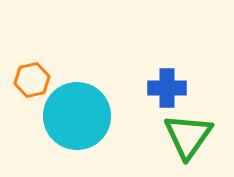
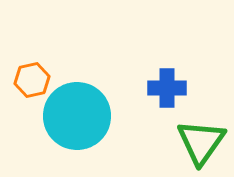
green triangle: moved 13 px right, 6 px down
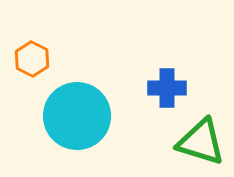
orange hexagon: moved 21 px up; rotated 20 degrees counterclockwise
green triangle: rotated 48 degrees counterclockwise
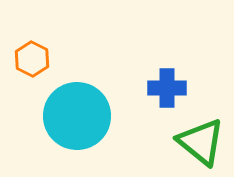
green triangle: rotated 22 degrees clockwise
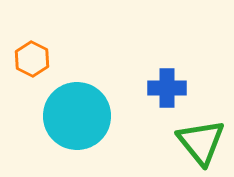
green triangle: rotated 12 degrees clockwise
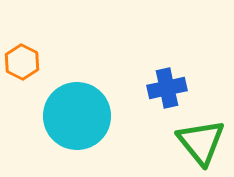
orange hexagon: moved 10 px left, 3 px down
blue cross: rotated 12 degrees counterclockwise
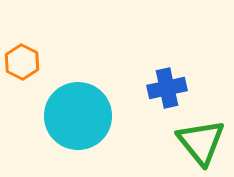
cyan circle: moved 1 px right
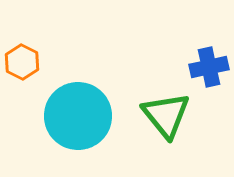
blue cross: moved 42 px right, 21 px up
green triangle: moved 35 px left, 27 px up
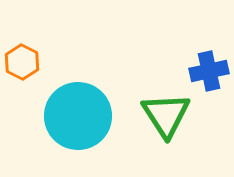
blue cross: moved 4 px down
green triangle: rotated 6 degrees clockwise
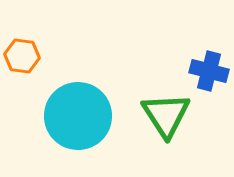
orange hexagon: moved 6 px up; rotated 20 degrees counterclockwise
blue cross: rotated 27 degrees clockwise
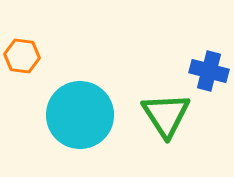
cyan circle: moved 2 px right, 1 px up
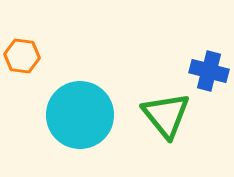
green triangle: rotated 6 degrees counterclockwise
